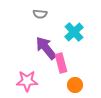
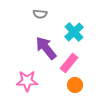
pink rectangle: moved 8 px right; rotated 54 degrees clockwise
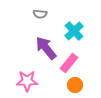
cyan cross: moved 1 px up
